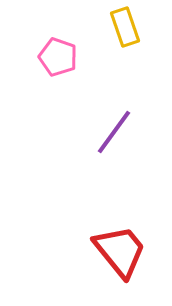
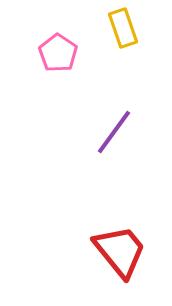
yellow rectangle: moved 2 px left, 1 px down
pink pentagon: moved 4 px up; rotated 15 degrees clockwise
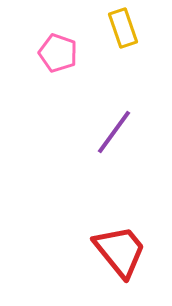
pink pentagon: rotated 15 degrees counterclockwise
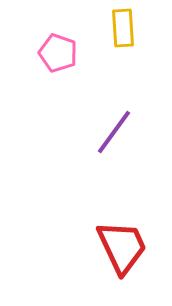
yellow rectangle: rotated 15 degrees clockwise
red trapezoid: moved 2 px right, 4 px up; rotated 14 degrees clockwise
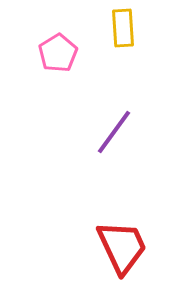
pink pentagon: rotated 21 degrees clockwise
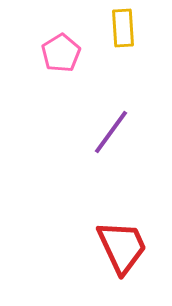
pink pentagon: moved 3 px right
purple line: moved 3 px left
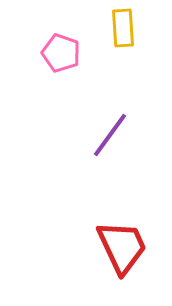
pink pentagon: rotated 21 degrees counterclockwise
purple line: moved 1 px left, 3 px down
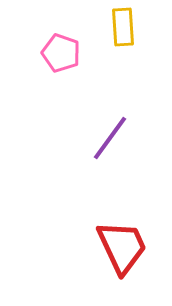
yellow rectangle: moved 1 px up
purple line: moved 3 px down
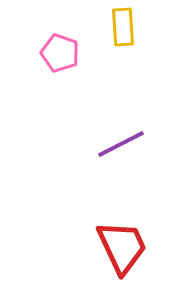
pink pentagon: moved 1 px left
purple line: moved 11 px right, 6 px down; rotated 27 degrees clockwise
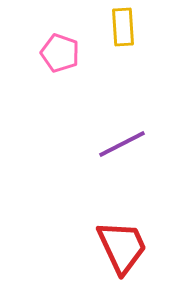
purple line: moved 1 px right
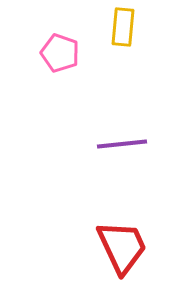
yellow rectangle: rotated 9 degrees clockwise
purple line: rotated 21 degrees clockwise
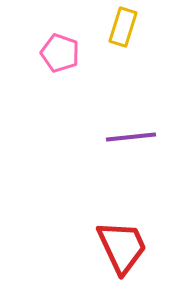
yellow rectangle: rotated 12 degrees clockwise
purple line: moved 9 px right, 7 px up
